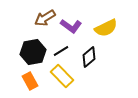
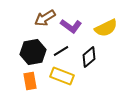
yellow rectangle: rotated 25 degrees counterclockwise
orange rectangle: rotated 18 degrees clockwise
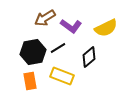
black line: moved 3 px left, 3 px up
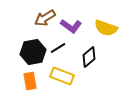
yellow semicircle: rotated 45 degrees clockwise
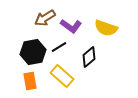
black line: moved 1 px right, 1 px up
yellow rectangle: rotated 20 degrees clockwise
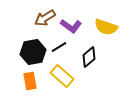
yellow semicircle: moved 1 px up
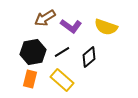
black line: moved 3 px right, 5 px down
yellow rectangle: moved 4 px down
orange rectangle: moved 2 px up; rotated 24 degrees clockwise
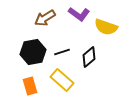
purple L-shape: moved 8 px right, 12 px up
black line: rotated 14 degrees clockwise
orange rectangle: moved 7 px down; rotated 30 degrees counterclockwise
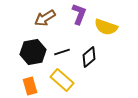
purple L-shape: rotated 105 degrees counterclockwise
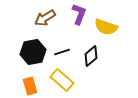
black diamond: moved 2 px right, 1 px up
